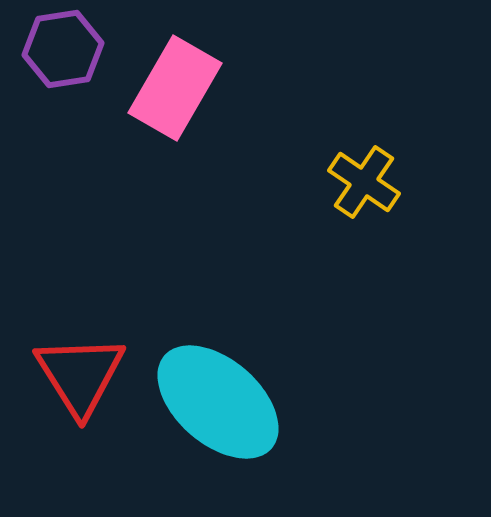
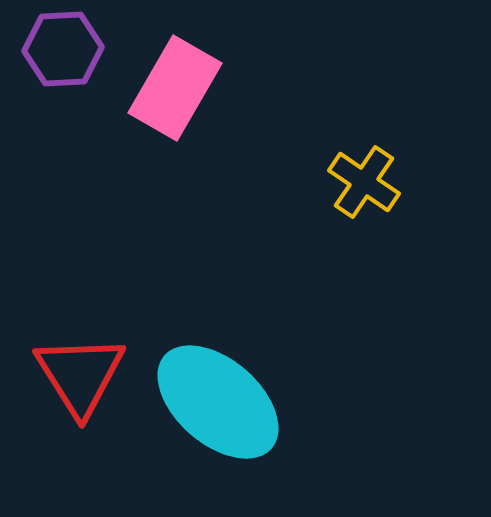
purple hexagon: rotated 6 degrees clockwise
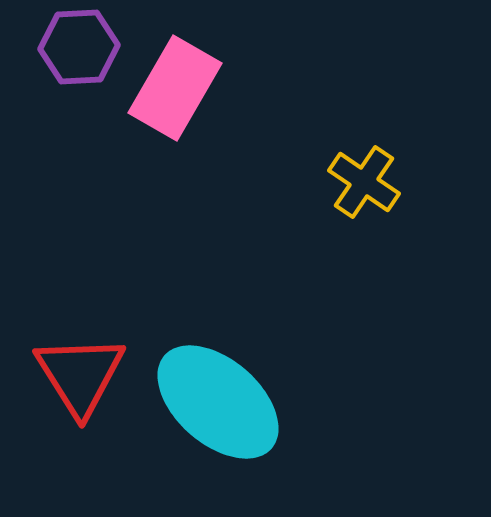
purple hexagon: moved 16 px right, 2 px up
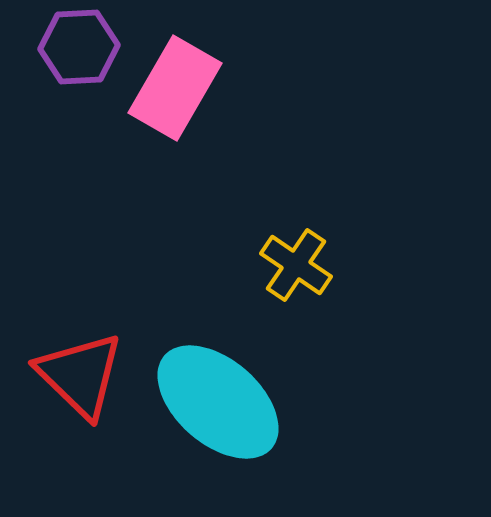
yellow cross: moved 68 px left, 83 px down
red triangle: rotated 14 degrees counterclockwise
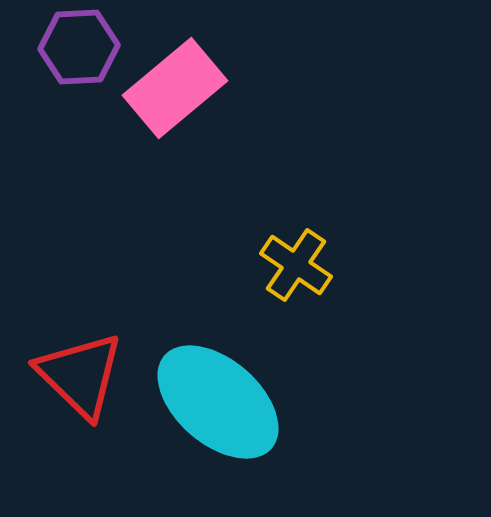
pink rectangle: rotated 20 degrees clockwise
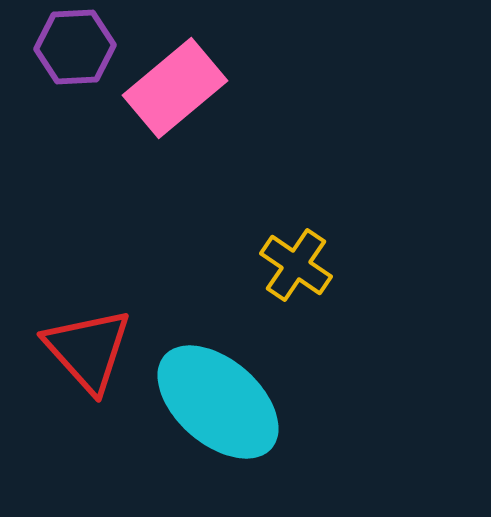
purple hexagon: moved 4 px left
red triangle: moved 8 px right, 25 px up; rotated 4 degrees clockwise
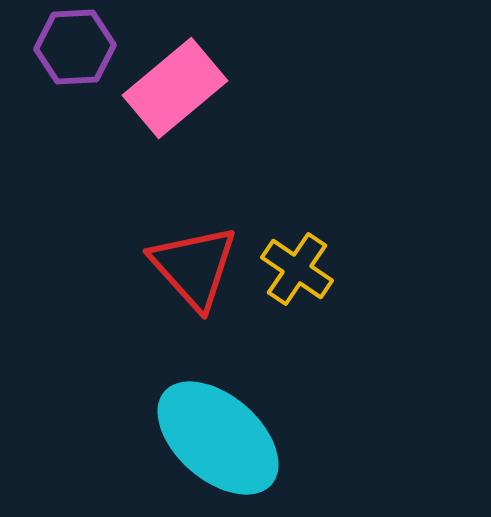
yellow cross: moved 1 px right, 4 px down
red triangle: moved 106 px right, 83 px up
cyan ellipse: moved 36 px down
